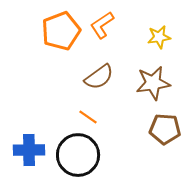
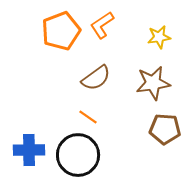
brown semicircle: moved 3 px left, 1 px down
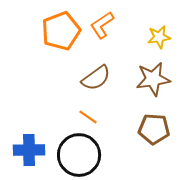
brown star: moved 4 px up
brown pentagon: moved 11 px left
black circle: moved 1 px right
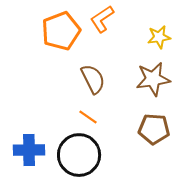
orange L-shape: moved 6 px up
brown semicircle: moved 3 px left, 1 px down; rotated 80 degrees counterclockwise
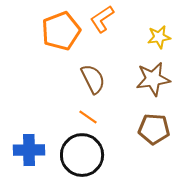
black circle: moved 3 px right
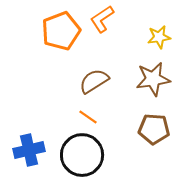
brown semicircle: moved 1 px right, 2 px down; rotated 96 degrees counterclockwise
blue cross: rotated 12 degrees counterclockwise
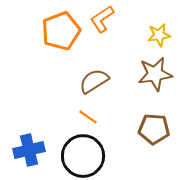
yellow star: moved 2 px up
brown star: moved 2 px right, 5 px up
black circle: moved 1 px right, 1 px down
